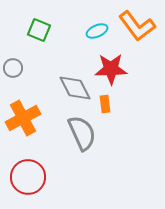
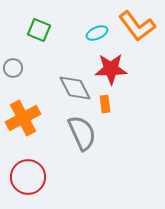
cyan ellipse: moved 2 px down
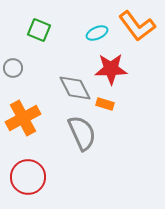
orange rectangle: rotated 66 degrees counterclockwise
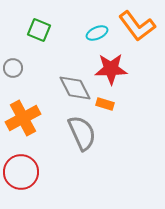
red circle: moved 7 px left, 5 px up
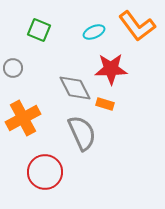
cyan ellipse: moved 3 px left, 1 px up
red circle: moved 24 px right
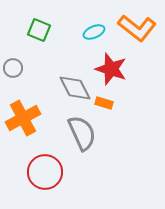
orange L-shape: moved 2 px down; rotated 15 degrees counterclockwise
red star: rotated 20 degrees clockwise
orange rectangle: moved 1 px left, 1 px up
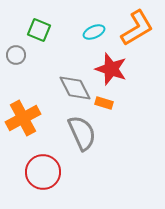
orange L-shape: rotated 69 degrees counterclockwise
gray circle: moved 3 px right, 13 px up
red circle: moved 2 px left
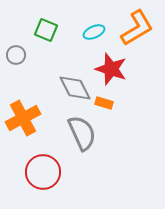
green square: moved 7 px right
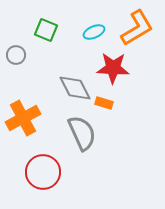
red star: moved 2 px right, 1 px up; rotated 16 degrees counterclockwise
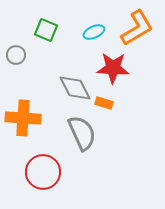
orange cross: rotated 32 degrees clockwise
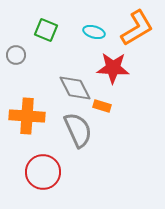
cyan ellipse: rotated 40 degrees clockwise
orange rectangle: moved 2 px left, 3 px down
orange cross: moved 4 px right, 2 px up
gray semicircle: moved 4 px left, 3 px up
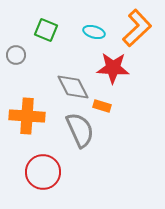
orange L-shape: rotated 12 degrees counterclockwise
gray diamond: moved 2 px left, 1 px up
gray semicircle: moved 2 px right
